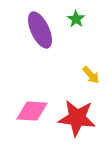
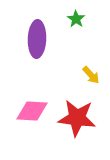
purple ellipse: moved 3 px left, 9 px down; rotated 27 degrees clockwise
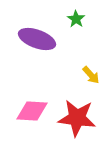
purple ellipse: rotated 72 degrees counterclockwise
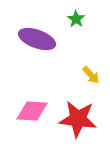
red star: moved 1 px right, 1 px down
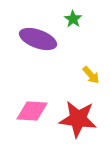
green star: moved 3 px left
purple ellipse: moved 1 px right
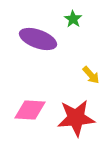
pink diamond: moved 2 px left, 1 px up
red star: moved 2 px left, 1 px up; rotated 12 degrees counterclockwise
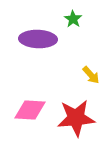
purple ellipse: rotated 18 degrees counterclockwise
